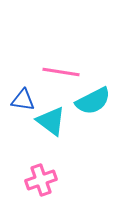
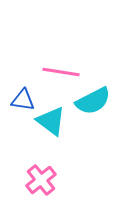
pink cross: rotated 20 degrees counterclockwise
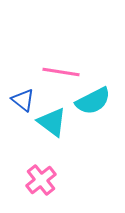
blue triangle: rotated 30 degrees clockwise
cyan triangle: moved 1 px right, 1 px down
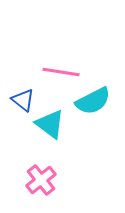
cyan triangle: moved 2 px left, 2 px down
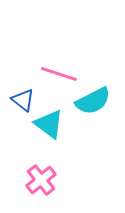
pink line: moved 2 px left, 2 px down; rotated 9 degrees clockwise
cyan triangle: moved 1 px left
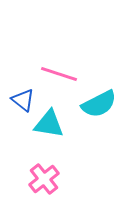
cyan semicircle: moved 6 px right, 3 px down
cyan triangle: rotated 28 degrees counterclockwise
pink cross: moved 3 px right, 1 px up
